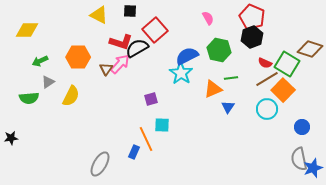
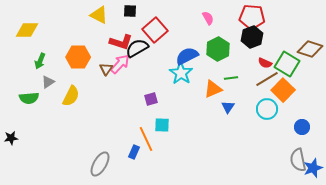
red pentagon: rotated 20 degrees counterclockwise
green hexagon: moved 1 px left, 1 px up; rotated 20 degrees clockwise
green arrow: rotated 42 degrees counterclockwise
gray semicircle: moved 1 px left, 1 px down
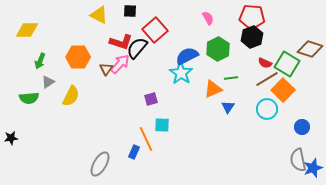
black semicircle: rotated 20 degrees counterclockwise
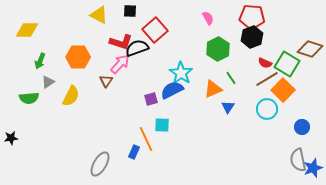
black semicircle: rotated 30 degrees clockwise
blue semicircle: moved 15 px left, 34 px down
brown triangle: moved 12 px down
green line: rotated 64 degrees clockwise
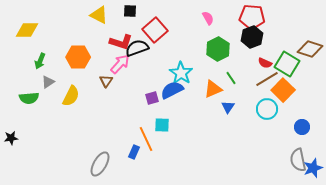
purple square: moved 1 px right, 1 px up
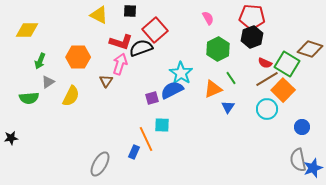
black semicircle: moved 4 px right
pink arrow: rotated 25 degrees counterclockwise
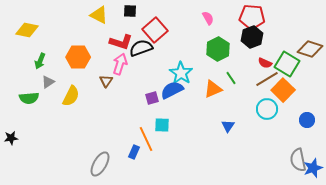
yellow diamond: rotated 10 degrees clockwise
blue triangle: moved 19 px down
blue circle: moved 5 px right, 7 px up
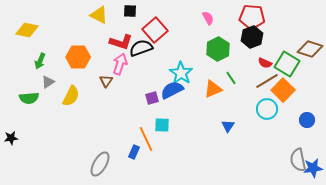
brown line: moved 2 px down
blue star: rotated 12 degrees clockwise
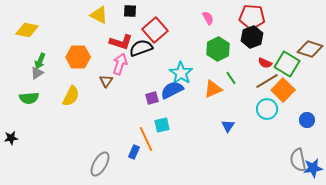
gray triangle: moved 11 px left, 9 px up
cyan square: rotated 14 degrees counterclockwise
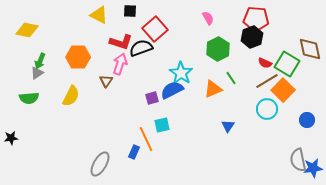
red pentagon: moved 4 px right, 2 px down
red square: moved 1 px up
brown diamond: rotated 60 degrees clockwise
